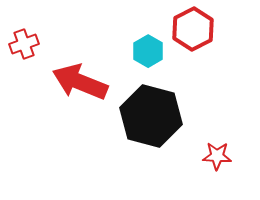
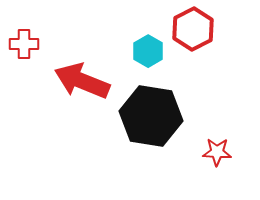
red cross: rotated 20 degrees clockwise
red arrow: moved 2 px right, 1 px up
black hexagon: rotated 6 degrees counterclockwise
red star: moved 4 px up
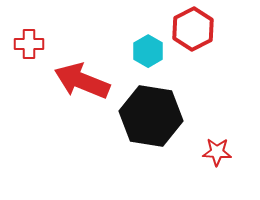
red cross: moved 5 px right
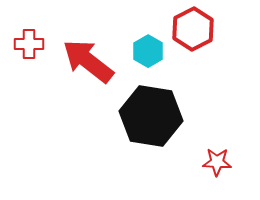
red arrow: moved 6 px right, 20 px up; rotated 16 degrees clockwise
red star: moved 10 px down
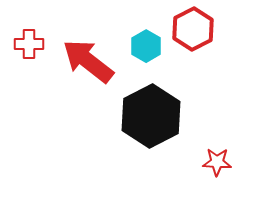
cyan hexagon: moved 2 px left, 5 px up
black hexagon: rotated 24 degrees clockwise
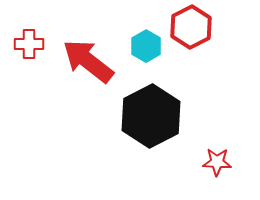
red hexagon: moved 2 px left, 2 px up
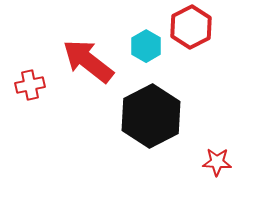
red cross: moved 1 px right, 41 px down; rotated 12 degrees counterclockwise
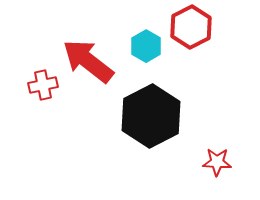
red cross: moved 13 px right
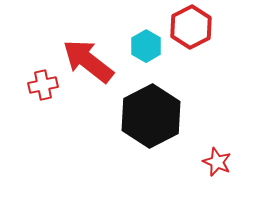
red star: rotated 20 degrees clockwise
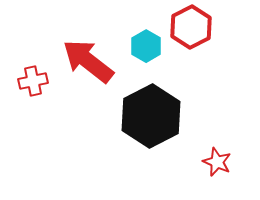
red cross: moved 10 px left, 4 px up
